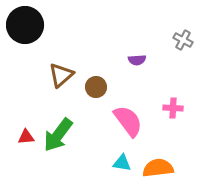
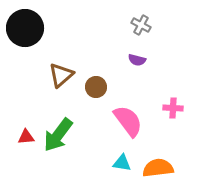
black circle: moved 3 px down
gray cross: moved 42 px left, 15 px up
purple semicircle: rotated 18 degrees clockwise
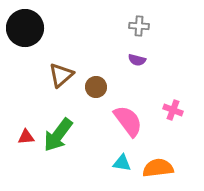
gray cross: moved 2 px left, 1 px down; rotated 24 degrees counterclockwise
pink cross: moved 2 px down; rotated 18 degrees clockwise
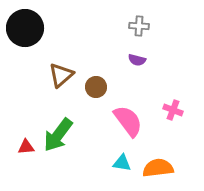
red triangle: moved 10 px down
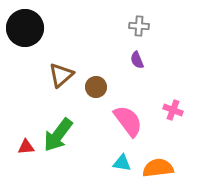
purple semicircle: rotated 54 degrees clockwise
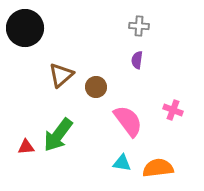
purple semicircle: rotated 30 degrees clockwise
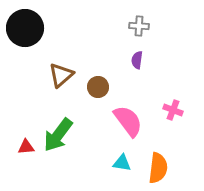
brown circle: moved 2 px right
orange semicircle: rotated 104 degrees clockwise
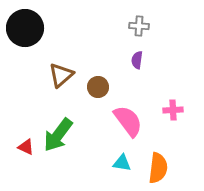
pink cross: rotated 24 degrees counterclockwise
red triangle: rotated 30 degrees clockwise
